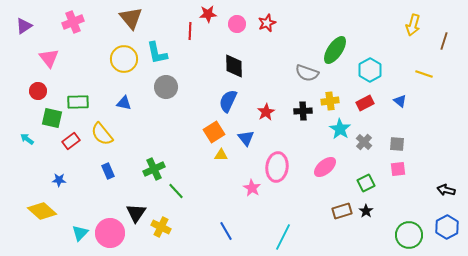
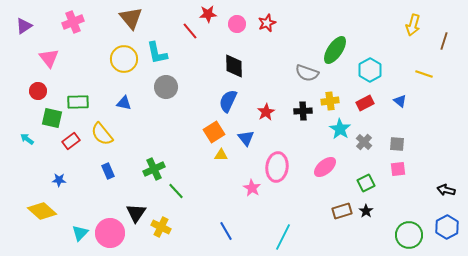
red line at (190, 31): rotated 42 degrees counterclockwise
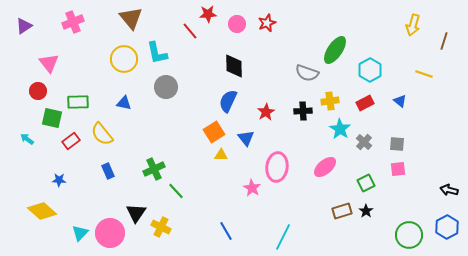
pink triangle at (49, 58): moved 5 px down
black arrow at (446, 190): moved 3 px right
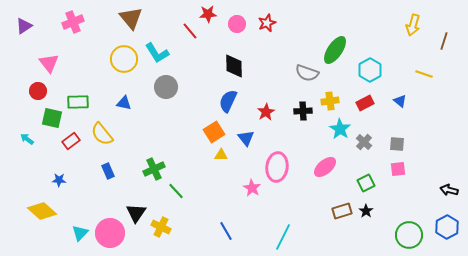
cyan L-shape at (157, 53): rotated 20 degrees counterclockwise
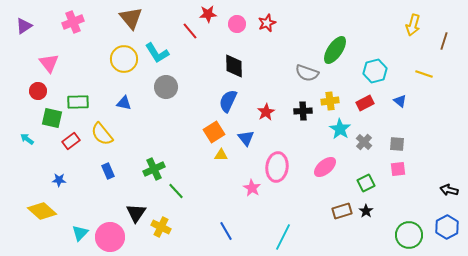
cyan hexagon at (370, 70): moved 5 px right, 1 px down; rotated 15 degrees clockwise
pink circle at (110, 233): moved 4 px down
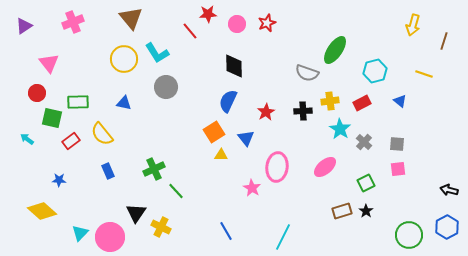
red circle at (38, 91): moved 1 px left, 2 px down
red rectangle at (365, 103): moved 3 px left
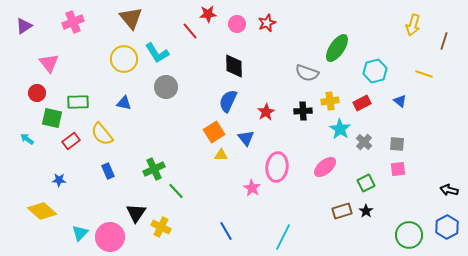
green ellipse at (335, 50): moved 2 px right, 2 px up
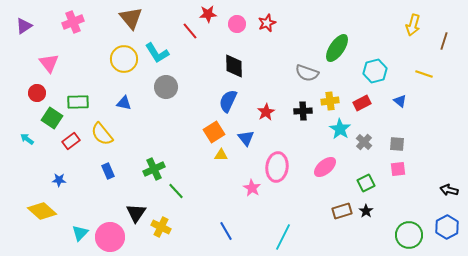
green square at (52, 118): rotated 20 degrees clockwise
